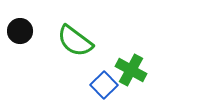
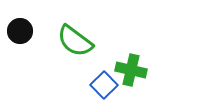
green cross: rotated 16 degrees counterclockwise
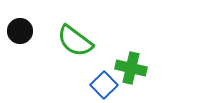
green cross: moved 2 px up
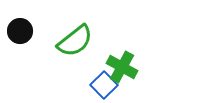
green semicircle: rotated 75 degrees counterclockwise
green cross: moved 9 px left, 1 px up; rotated 16 degrees clockwise
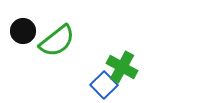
black circle: moved 3 px right
green semicircle: moved 18 px left
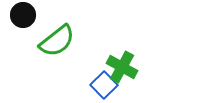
black circle: moved 16 px up
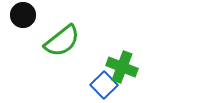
green semicircle: moved 5 px right
green cross: rotated 8 degrees counterclockwise
